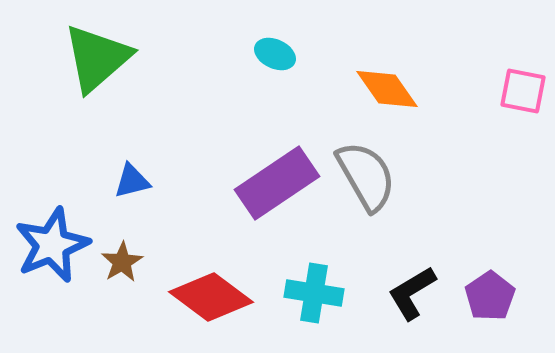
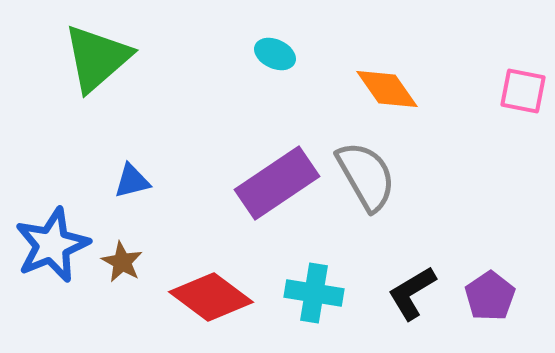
brown star: rotated 12 degrees counterclockwise
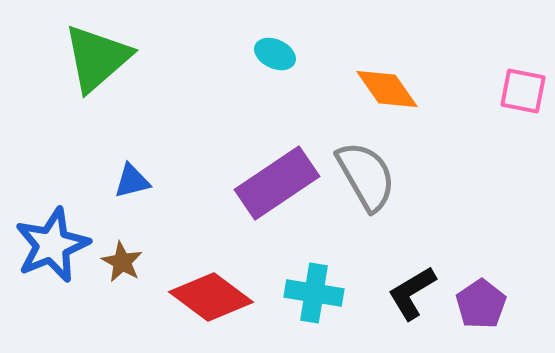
purple pentagon: moved 9 px left, 8 px down
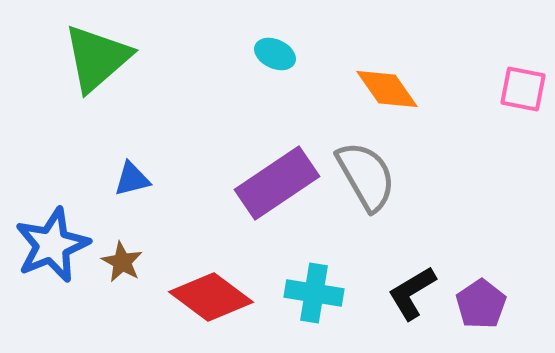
pink square: moved 2 px up
blue triangle: moved 2 px up
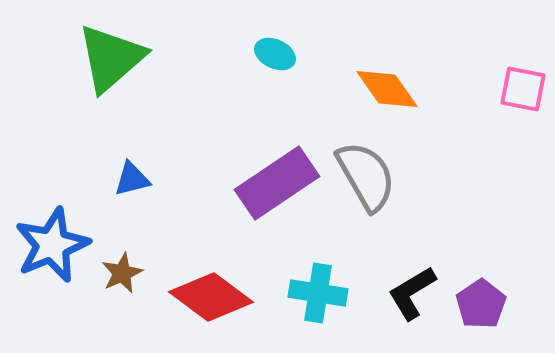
green triangle: moved 14 px right
brown star: moved 11 px down; rotated 18 degrees clockwise
cyan cross: moved 4 px right
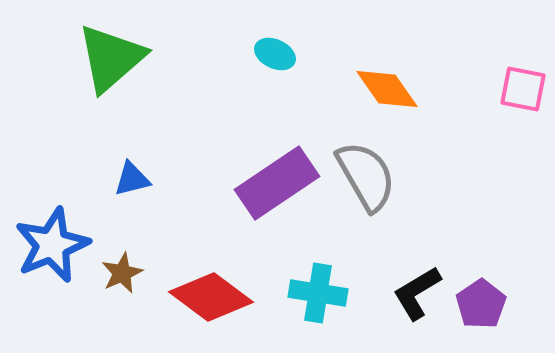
black L-shape: moved 5 px right
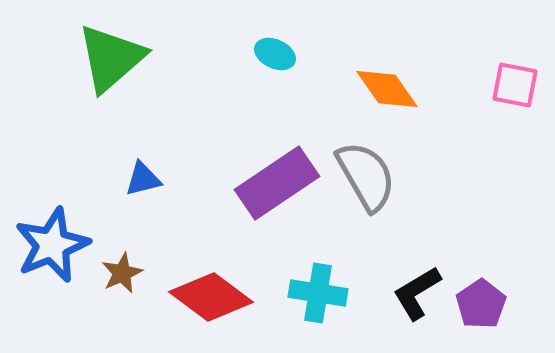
pink square: moved 8 px left, 4 px up
blue triangle: moved 11 px right
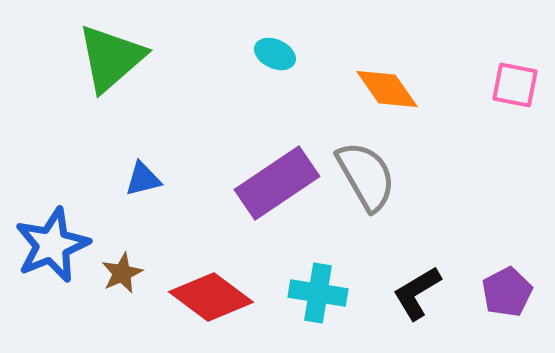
purple pentagon: moved 26 px right, 12 px up; rotated 6 degrees clockwise
